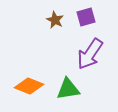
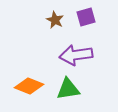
purple arrow: moved 14 px left, 1 px down; rotated 48 degrees clockwise
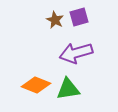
purple square: moved 7 px left
purple arrow: moved 2 px up; rotated 8 degrees counterclockwise
orange diamond: moved 7 px right, 1 px up
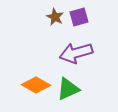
brown star: moved 3 px up
orange diamond: rotated 8 degrees clockwise
green triangle: rotated 15 degrees counterclockwise
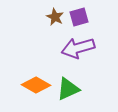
purple arrow: moved 2 px right, 5 px up
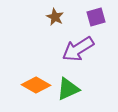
purple square: moved 17 px right
purple arrow: moved 1 px down; rotated 16 degrees counterclockwise
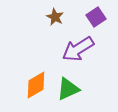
purple square: rotated 18 degrees counterclockwise
orange diamond: rotated 60 degrees counterclockwise
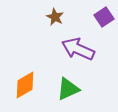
purple square: moved 8 px right
purple arrow: rotated 56 degrees clockwise
orange diamond: moved 11 px left
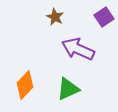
orange diamond: rotated 16 degrees counterclockwise
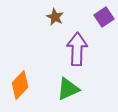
purple arrow: moved 1 px left; rotated 68 degrees clockwise
orange diamond: moved 5 px left
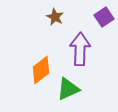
purple arrow: moved 3 px right
orange diamond: moved 21 px right, 15 px up; rotated 8 degrees clockwise
